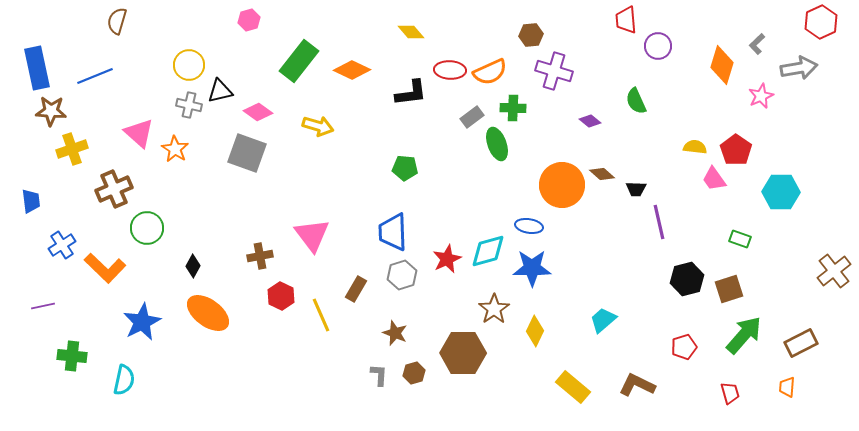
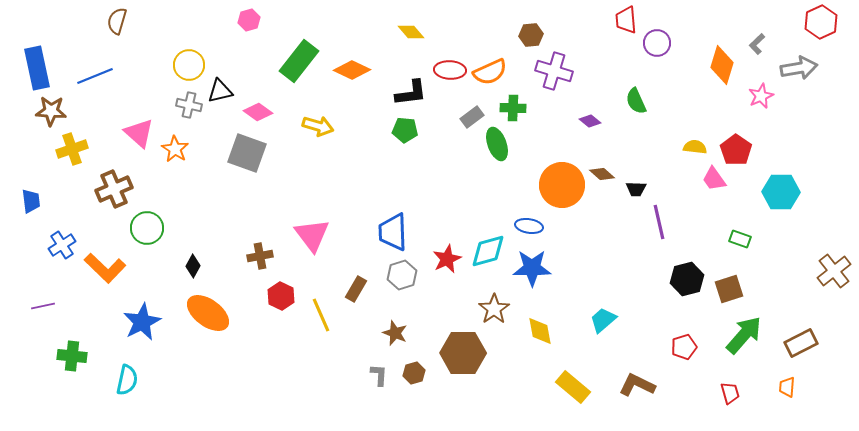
purple circle at (658, 46): moved 1 px left, 3 px up
green pentagon at (405, 168): moved 38 px up
yellow diamond at (535, 331): moved 5 px right; rotated 36 degrees counterclockwise
cyan semicircle at (124, 380): moved 3 px right
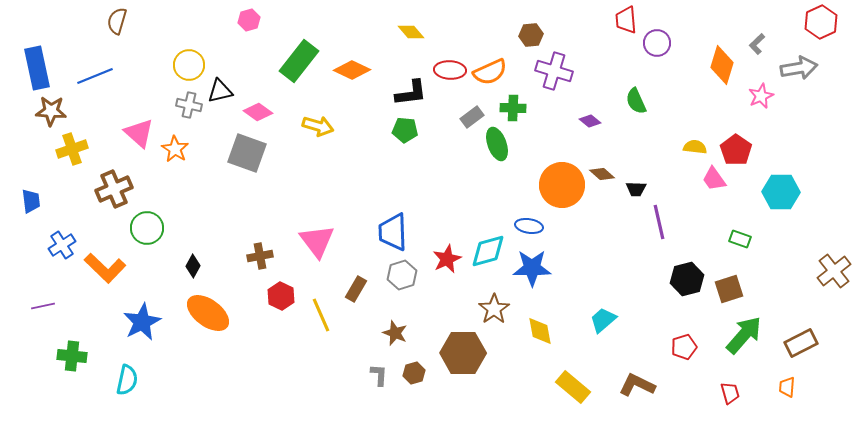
pink triangle at (312, 235): moved 5 px right, 6 px down
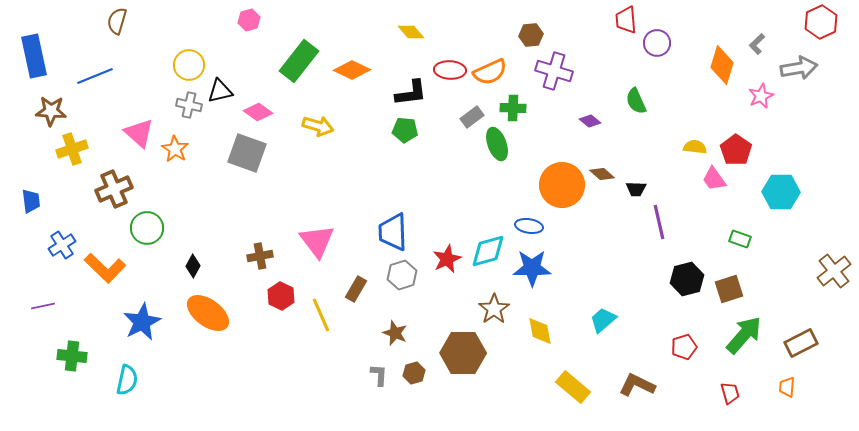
blue rectangle at (37, 68): moved 3 px left, 12 px up
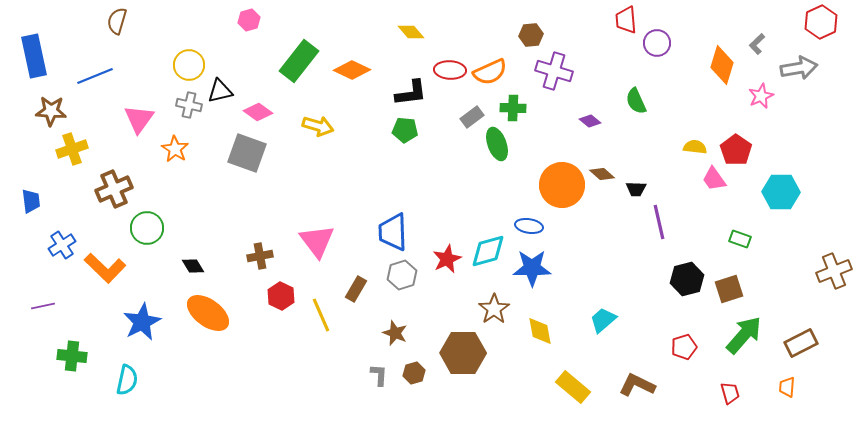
pink triangle at (139, 133): moved 14 px up; rotated 24 degrees clockwise
black diamond at (193, 266): rotated 60 degrees counterclockwise
brown cross at (834, 271): rotated 16 degrees clockwise
